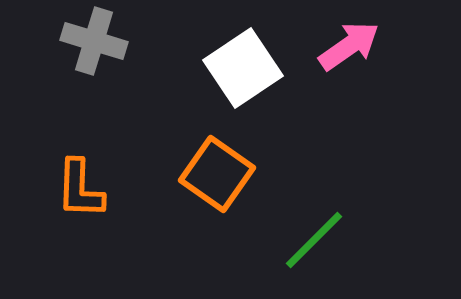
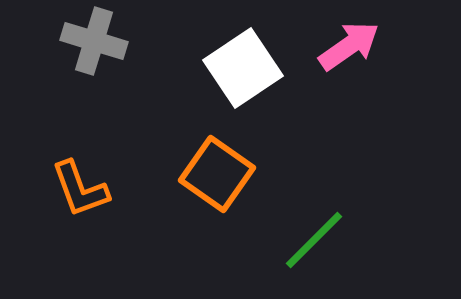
orange L-shape: rotated 22 degrees counterclockwise
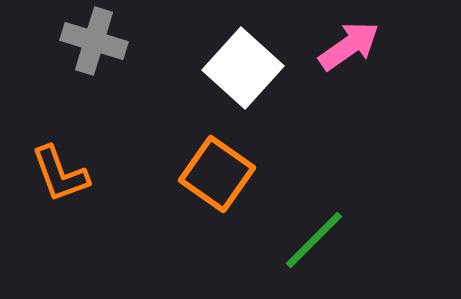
white square: rotated 14 degrees counterclockwise
orange L-shape: moved 20 px left, 15 px up
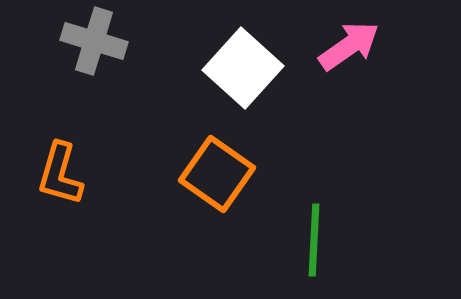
orange L-shape: rotated 36 degrees clockwise
green line: rotated 42 degrees counterclockwise
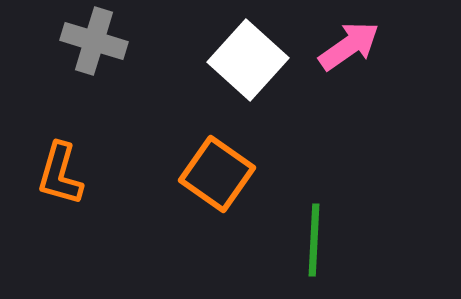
white square: moved 5 px right, 8 px up
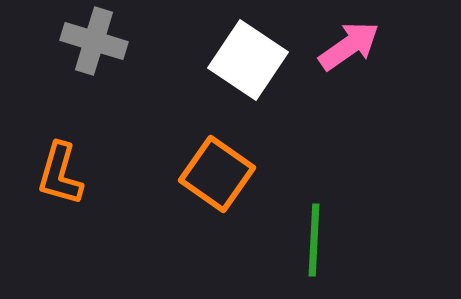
white square: rotated 8 degrees counterclockwise
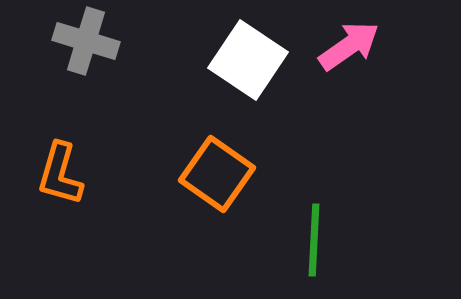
gray cross: moved 8 px left
